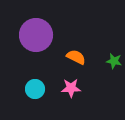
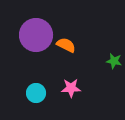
orange semicircle: moved 10 px left, 12 px up
cyan circle: moved 1 px right, 4 px down
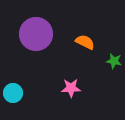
purple circle: moved 1 px up
orange semicircle: moved 19 px right, 3 px up
cyan circle: moved 23 px left
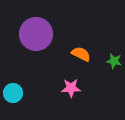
orange semicircle: moved 4 px left, 12 px down
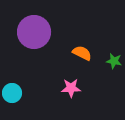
purple circle: moved 2 px left, 2 px up
orange semicircle: moved 1 px right, 1 px up
cyan circle: moved 1 px left
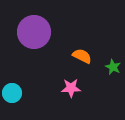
orange semicircle: moved 3 px down
green star: moved 1 px left, 6 px down; rotated 14 degrees clockwise
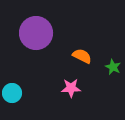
purple circle: moved 2 px right, 1 px down
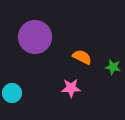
purple circle: moved 1 px left, 4 px down
orange semicircle: moved 1 px down
green star: rotated 14 degrees counterclockwise
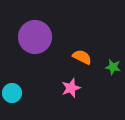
pink star: rotated 18 degrees counterclockwise
